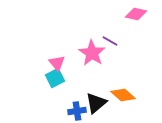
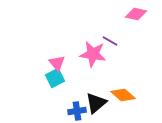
pink star: moved 1 px right, 1 px down; rotated 24 degrees counterclockwise
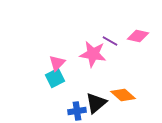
pink diamond: moved 2 px right, 22 px down
pink triangle: rotated 24 degrees clockwise
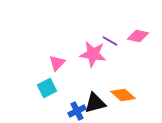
cyan square: moved 8 px left, 10 px down
black triangle: moved 1 px left; rotated 25 degrees clockwise
blue cross: rotated 18 degrees counterclockwise
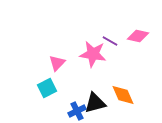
orange diamond: rotated 25 degrees clockwise
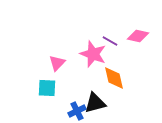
pink star: rotated 12 degrees clockwise
cyan square: rotated 30 degrees clockwise
orange diamond: moved 9 px left, 17 px up; rotated 10 degrees clockwise
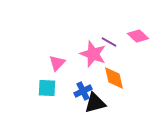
pink diamond: rotated 30 degrees clockwise
purple line: moved 1 px left, 1 px down
blue cross: moved 6 px right, 20 px up
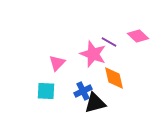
cyan square: moved 1 px left, 3 px down
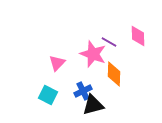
pink diamond: rotated 45 degrees clockwise
orange diamond: moved 4 px up; rotated 15 degrees clockwise
cyan square: moved 2 px right, 4 px down; rotated 24 degrees clockwise
black triangle: moved 2 px left, 2 px down
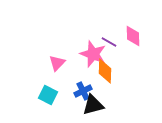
pink diamond: moved 5 px left
orange diamond: moved 9 px left, 3 px up
